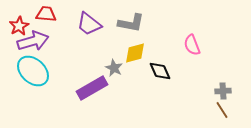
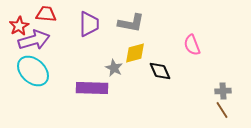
purple trapezoid: rotated 128 degrees counterclockwise
purple arrow: moved 1 px right, 1 px up
purple rectangle: rotated 32 degrees clockwise
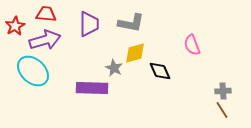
red star: moved 4 px left
purple arrow: moved 11 px right
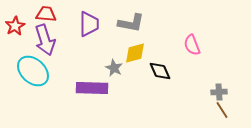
purple arrow: rotated 88 degrees clockwise
gray cross: moved 4 px left, 1 px down
